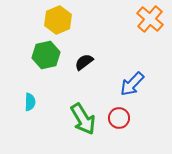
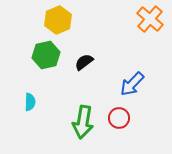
green arrow: moved 3 px down; rotated 40 degrees clockwise
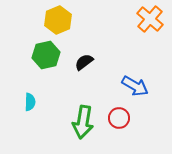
blue arrow: moved 3 px right, 2 px down; rotated 104 degrees counterclockwise
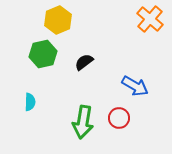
green hexagon: moved 3 px left, 1 px up
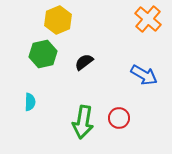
orange cross: moved 2 px left
blue arrow: moved 9 px right, 11 px up
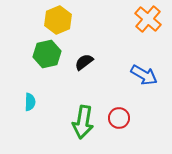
green hexagon: moved 4 px right
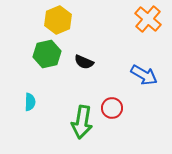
black semicircle: rotated 120 degrees counterclockwise
red circle: moved 7 px left, 10 px up
green arrow: moved 1 px left
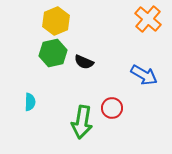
yellow hexagon: moved 2 px left, 1 px down
green hexagon: moved 6 px right, 1 px up
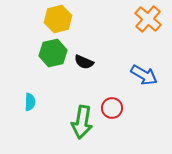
yellow hexagon: moved 2 px right, 2 px up; rotated 8 degrees clockwise
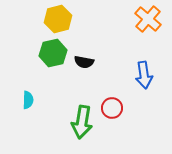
black semicircle: rotated 12 degrees counterclockwise
blue arrow: rotated 52 degrees clockwise
cyan semicircle: moved 2 px left, 2 px up
